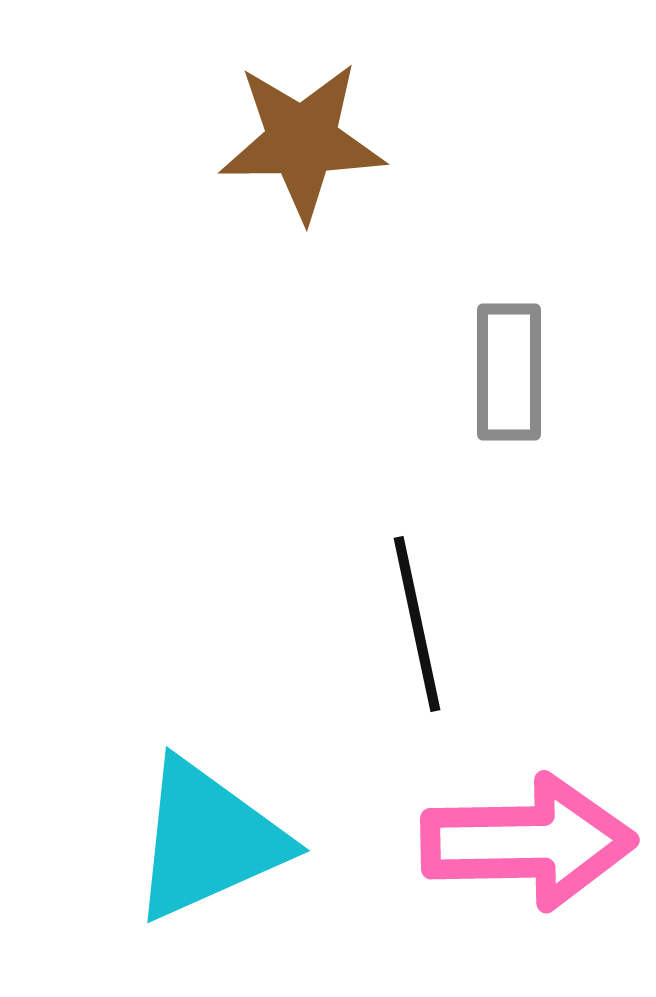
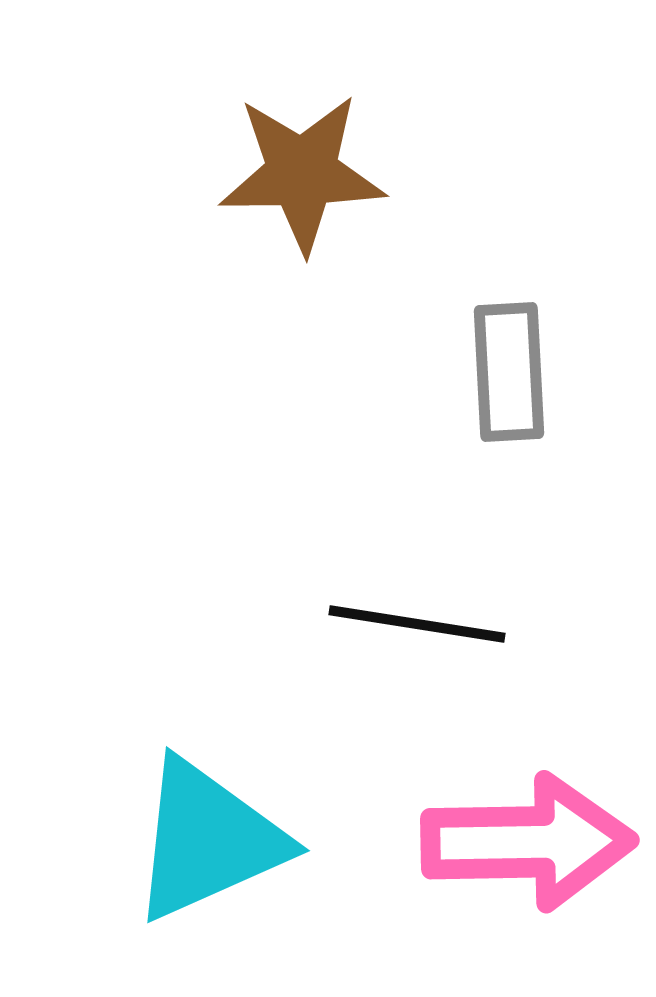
brown star: moved 32 px down
gray rectangle: rotated 3 degrees counterclockwise
black line: rotated 69 degrees counterclockwise
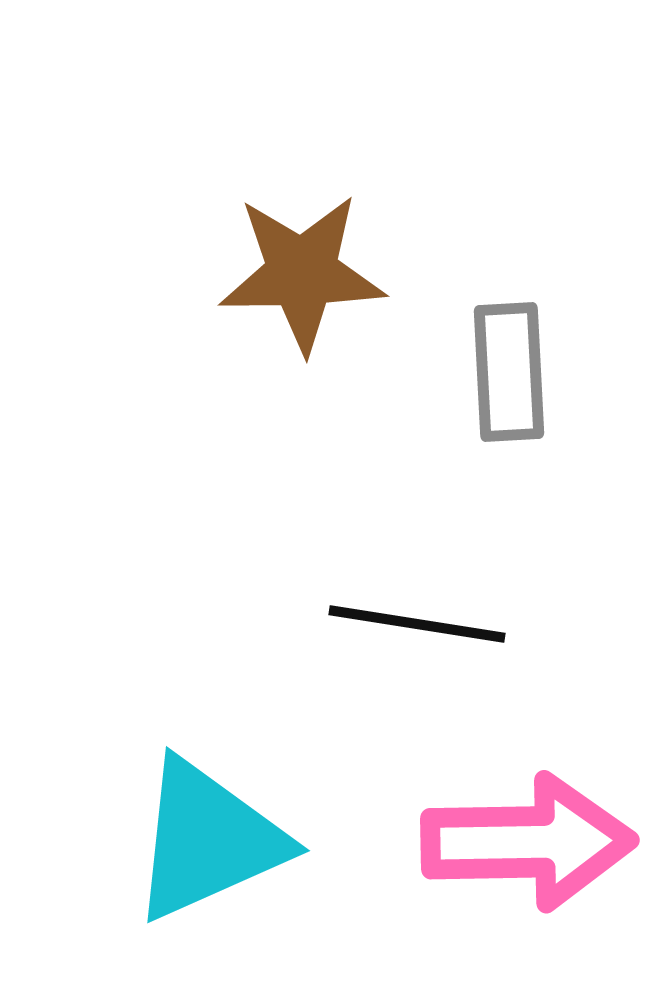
brown star: moved 100 px down
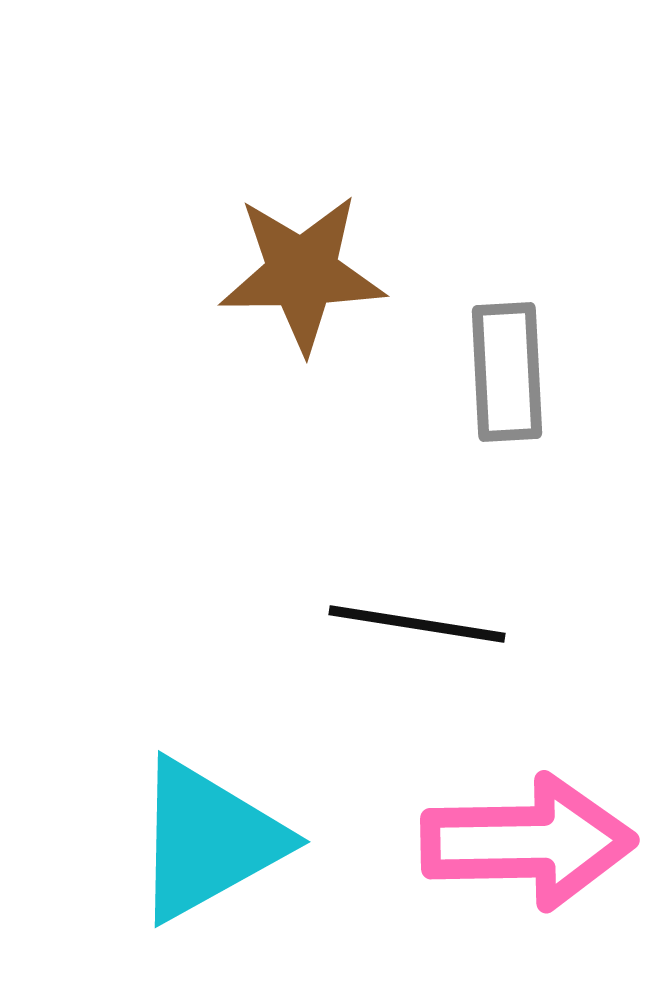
gray rectangle: moved 2 px left
cyan triangle: rotated 5 degrees counterclockwise
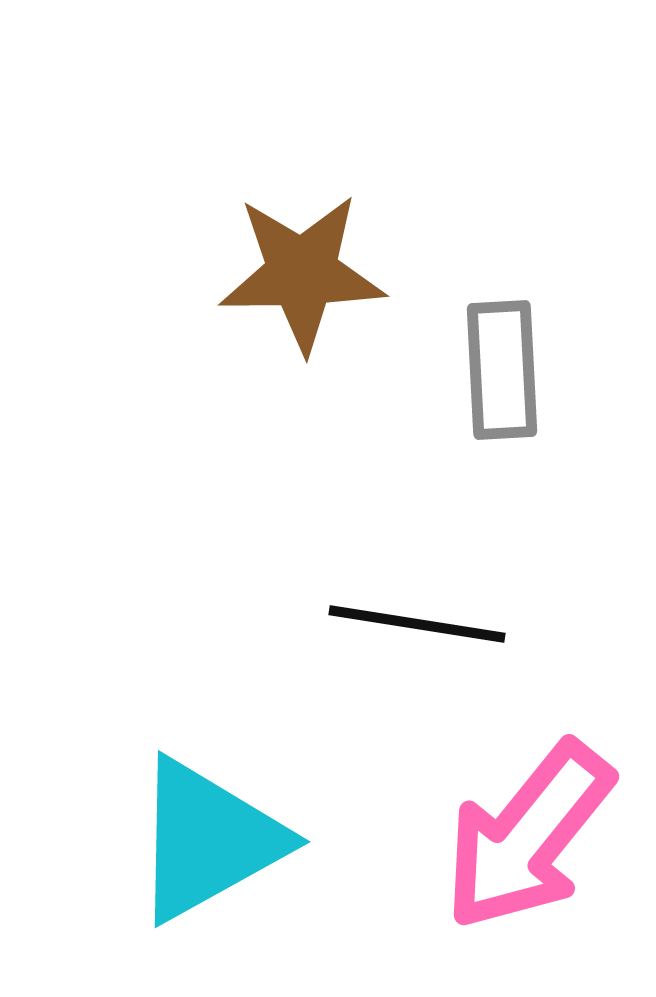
gray rectangle: moved 5 px left, 2 px up
pink arrow: moved 6 px up; rotated 130 degrees clockwise
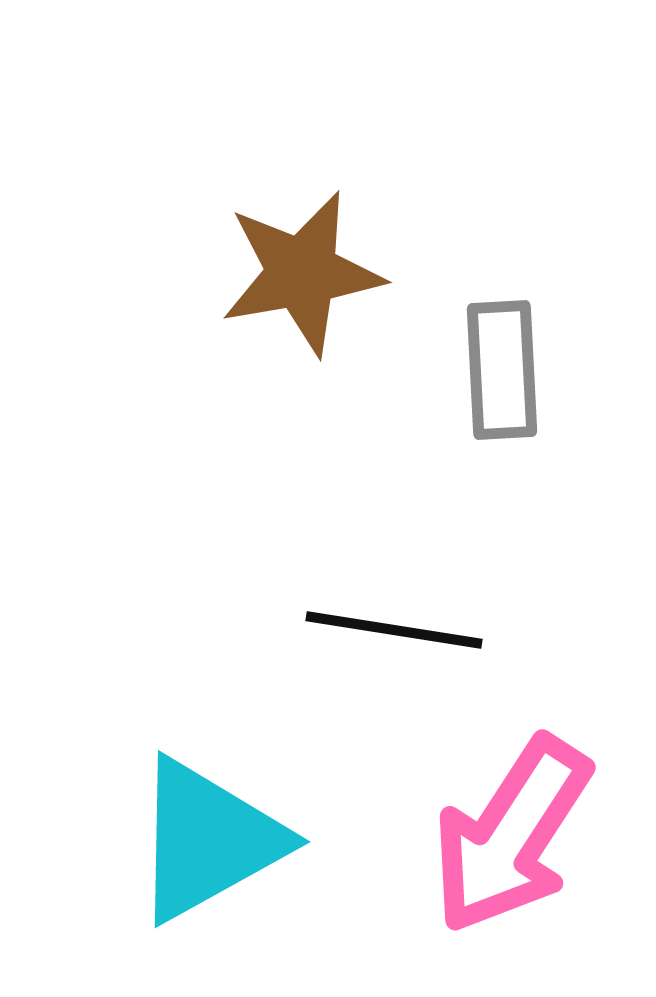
brown star: rotated 9 degrees counterclockwise
black line: moved 23 px left, 6 px down
pink arrow: moved 17 px left, 1 px up; rotated 6 degrees counterclockwise
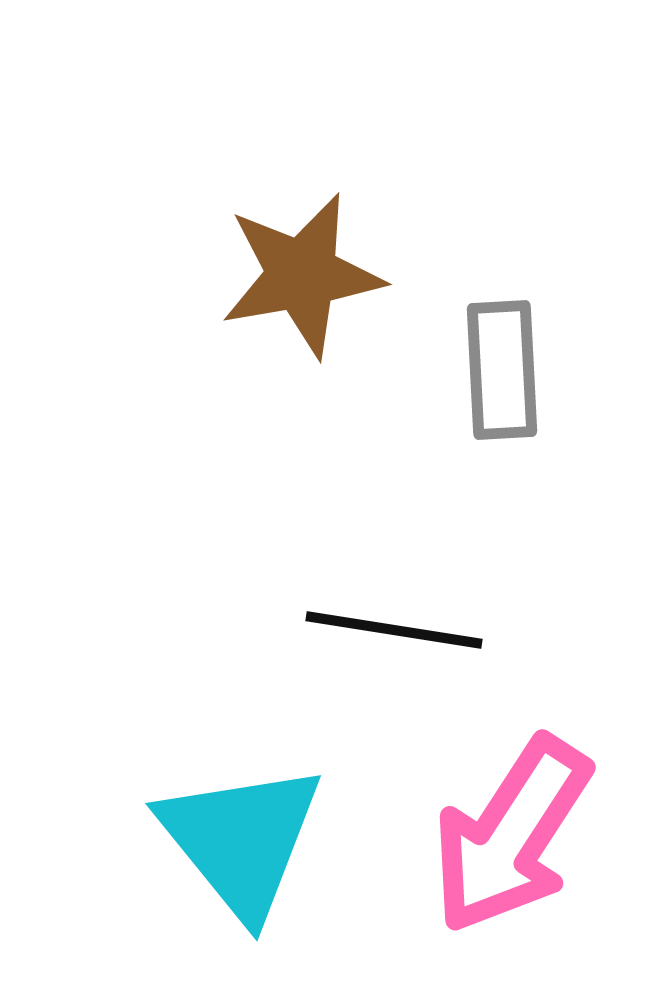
brown star: moved 2 px down
cyan triangle: moved 33 px right; rotated 40 degrees counterclockwise
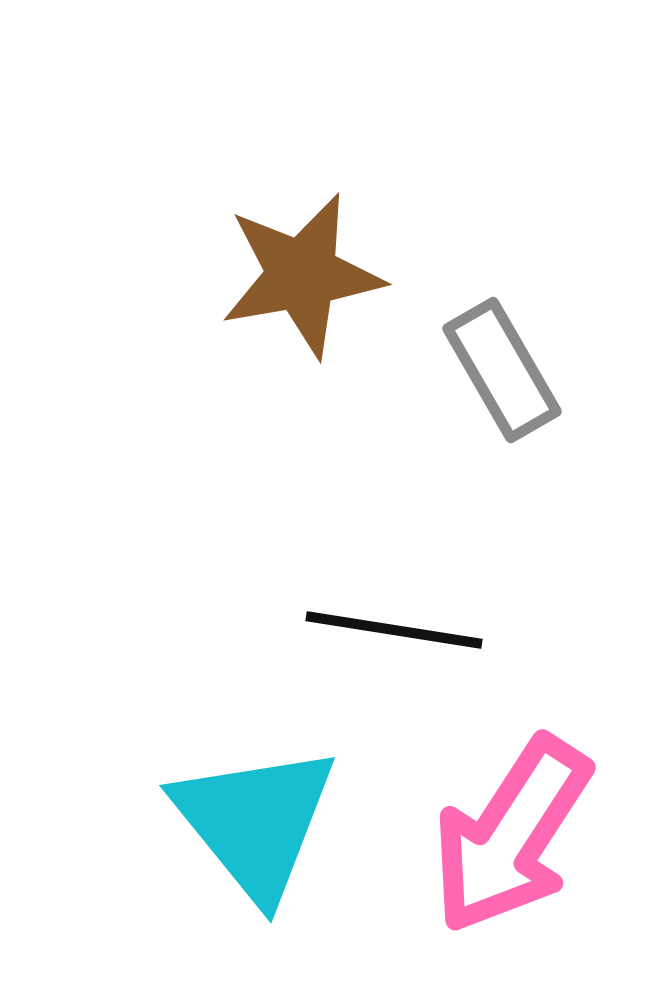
gray rectangle: rotated 27 degrees counterclockwise
cyan triangle: moved 14 px right, 18 px up
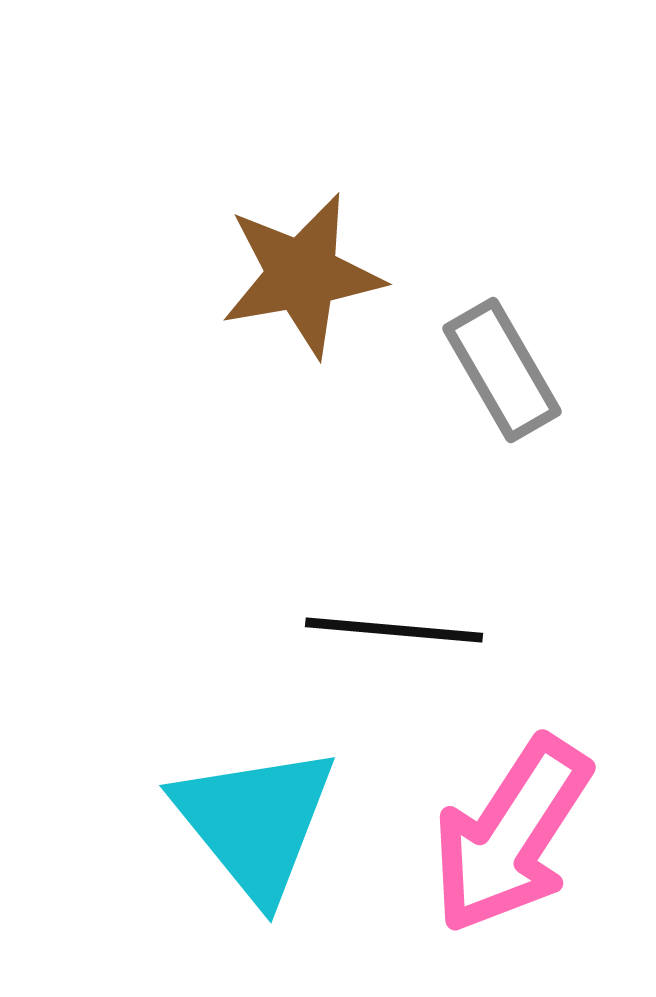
black line: rotated 4 degrees counterclockwise
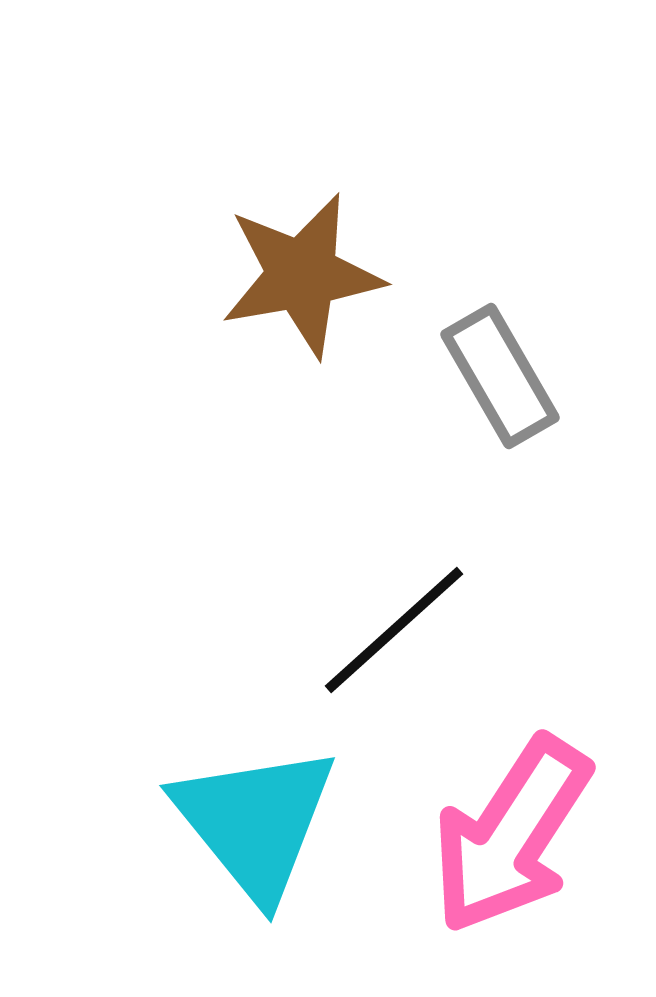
gray rectangle: moved 2 px left, 6 px down
black line: rotated 47 degrees counterclockwise
